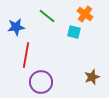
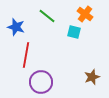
blue star: rotated 24 degrees clockwise
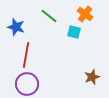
green line: moved 2 px right
purple circle: moved 14 px left, 2 px down
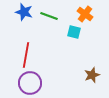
green line: rotated 18 degrees counterclockwise
blue star: moved 8 px right, 15 px up
brown star: moved 2 px up
purple circle: moved 3 px right, 1 px up
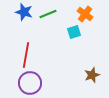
green line: moved 1 px left, 2 px up; rotated 42 degrees counterclockwise
cyan square: rotated 32 degrees counterclockwise
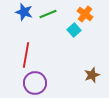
cyan square: moved 2 px up; rotated 24 degrees counterclockwise
purple circle: moved 5 px right
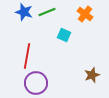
green line: moved 1 px left, 2 px up
cyan square: moved 10 px left, 5 px down; rotated 24 degrees counterclockwise
red line: moved 1 px right, 1 px down
purple circle: moved 1 px right
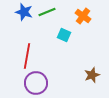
orange cross: moved 2 px left, 2 px down
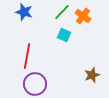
green line: moved 15 px right; rotated 24 degrees counterclockwise
purple circle: moved 1 px left, 1 px down
